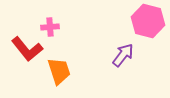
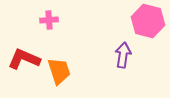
pink cross: moved 1 px left, 7 px up
red L-shape: moved 3 px left, 10 px down; rotated 152 degrees clockwise
purple arrow: rotated 30 degrees counterclockwise
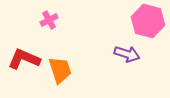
pink cross: rotated 24 degrees counterclockwise
purple arrow: moved 4 px right, 1 px up; rotated 100 degrees clockwise
orange trapezoid: moved 1 px right, 1 px up
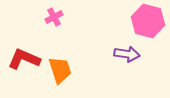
pink cross: moved 5 px right, 3 px up
purple arrow: rotated 10 degrees counterclockwise
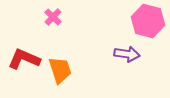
pink cross: moved 1 px left; rotated 18 degrees counterclockwise
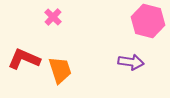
purple arrow: moved 4 px right, 8 px down
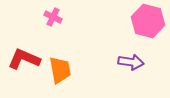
pink cross: rotated 18 degrees counterclockwise
orange trapezoid: rotated 8 degrees clockwise
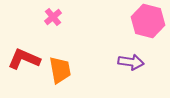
pink cross: rotated 24 degrees clockwise
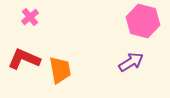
pink cross: moved 23 px left
pink hexagon: moved 5 px left
purple arrow: rotated 40 degrees counterclockwise
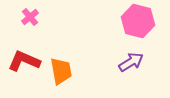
pink hexagon: moved 5 px left
red L-shape: moved 2 px down
orange trapezoid: moved 1 px right, 1 px down
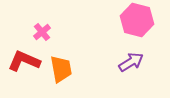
pink cross: moved 12 px right, 15 px down
pink hexagon: moved 1 px left, 1 px up
orange trapezoid: moved 2 px up
